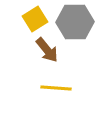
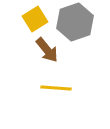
gray hexagon: rotated 18 degrees counterclockwise
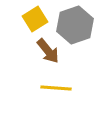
gray hexagon: moved 3 px down
brown arrow: moved 1 px right, 1 px down
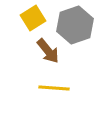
yellow square: moved 2 px left, 1 px up
yellow line: moved 2 px left
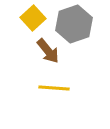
yellow square: rotated 10 degrees counterclockwise
gray hexagon: moved 1 px left, 1 px up
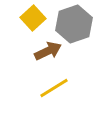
brown arrow: rotated 76 degrees counterclockwise
yellow line: rotated 36 degrees counterclockwise
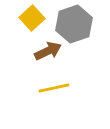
yellow square: moved 1 px left
yellow line: rotated 20 degrees clockwise
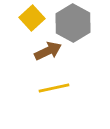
gray hexagon: moved 1 px left, 1 px up; rotated 12 degrees counterclockwise
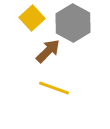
brown arrow: rotated 20 degrees counterclockwise
yellow line: rotated 32 degrees clockwise
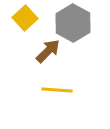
yellow square: moved 7 px left
yellow line: moved 3 px right, 2 px down; rotated 16 degrees counterclockwise
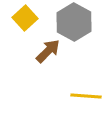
gray hexagon: moved 1 px right, 1 px up
yellow line: moved 29 px right, 6 px down
